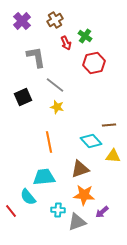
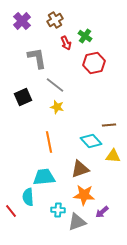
gray L-shape: moved 1 px right, 1 px down
cyan semicircle: rotated 36 degrees clockwise
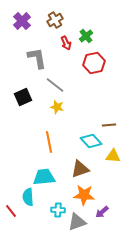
green cross: moved 1 px right; rotated 16 degrees clockwise
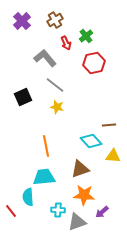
gray L-shape: moved 8 px right; rotated 30 degrees counterclockwise
orange line: moved 3 px left, 4 px down
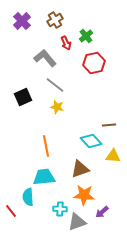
cyan cross: moved 2 px right, 1 px up
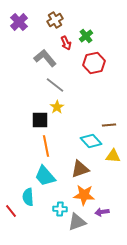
purple cross: moved 3 px left, 1 px down
black square: moved 17 px right, 23 px down; rotated 24 degrees clockwise
yellow star: rotated 24 degrees clockwise
cyan trapezoid: moved 1 px right, 1 px up; rotated 125 degrees counterclockwise
purple arrow: rotated 32 degrees clockwise
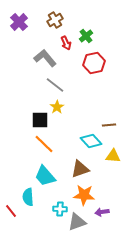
orange line: moved 2 px left, 2 px up; rotated 35 degrees counterclockwise
